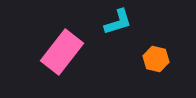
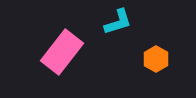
orange hexagon: rotated 15 degrees clockwise
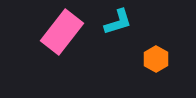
pink rectangle: moved 20 px up
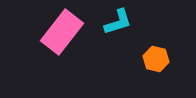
orange hexagon: rotated 15 degrees counterclockwise
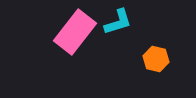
pink rectangle: moved 13 px right
